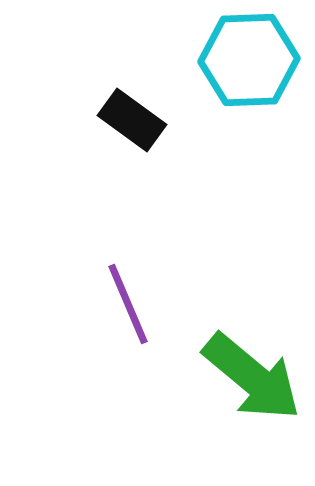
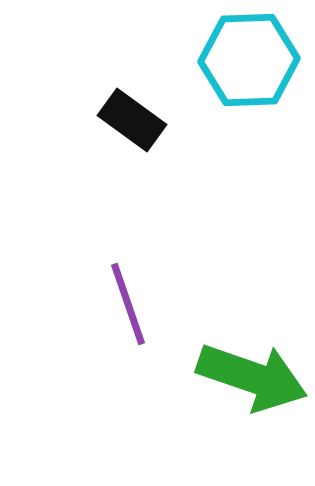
purple line: rotated 4 degrees clockwise
green arrow: rotated 21 degrees counterclockwise
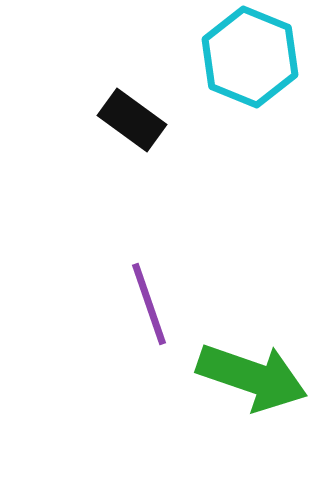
cyan hexagon: moved 1 px right, 3 px up; rotated 24 degrees clockwise
purple line: moved 21 px right
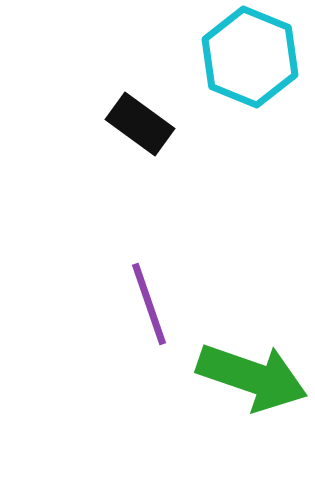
black rectangle: moved 8 px right, 4 px down
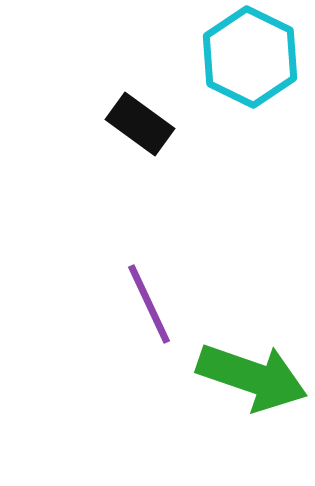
cyan hexagon: rotated 4 degrees clockwise
purple line: rotated 6 degrees counterclockwise
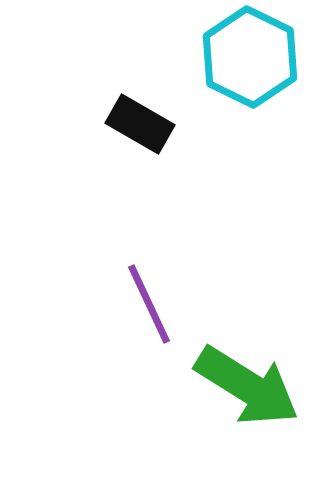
black rectangle: rotated 6 degrees counterclockwise
green arrow: moved 5 px left, 9 px down; rotated 13 degrees clockwise
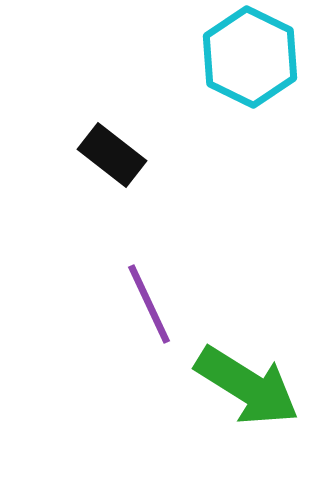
black rectangle: moved 28 px left, 31 px down; rotated 8 degrees clockwise
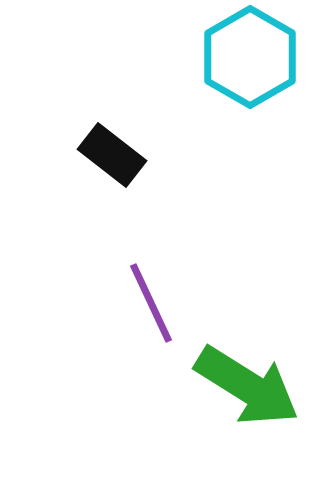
cyan hexagon: rotated 4 degrees clockwise
purple line: moved 2 px right, 1 px up
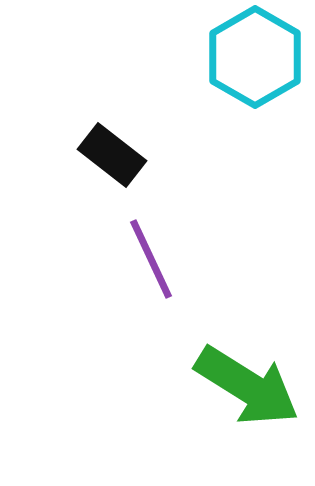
cyan hexagon: moved 5 px right
purple line: moved 44 px up
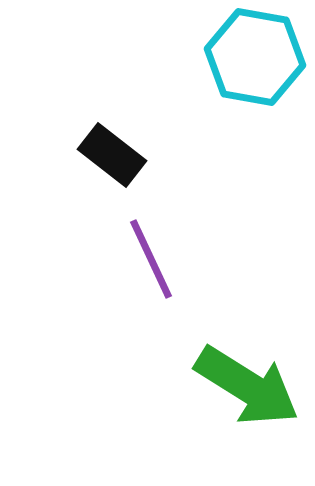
cyan hexagon: rotated 20 degrees counterclockwise
